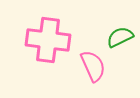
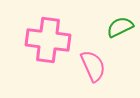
green semicircle: moved 10 px up
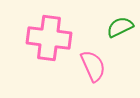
pink cross: moved 1 px right, 2 px up
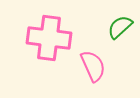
green semicircle: rotated 16 degrees counterclockwise
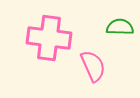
green semicircle: rotated 44 degrees clockwise
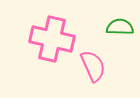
pink cross: moved 3 px right, 1 px down; rotated 6 degrees clockwise
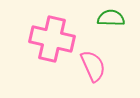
green semicircle: moved 9 px left, 9 px up
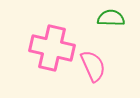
pink cross: moved 9 px down
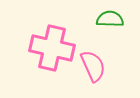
green semicircle: moved 1 px left, 1 px down
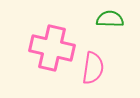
pink semicircle: moved 2 px down; rotated 32 degrees clockwise
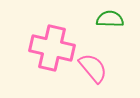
pink semicircle: rotated 48 degrees counterclockwise
